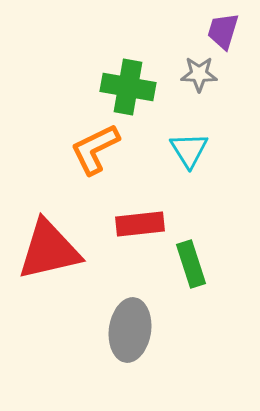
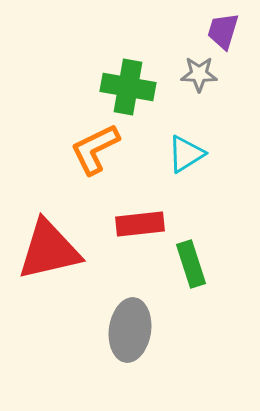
cyan triangle: moved 3 px left, 4 px down; rotated 30 degrees clockwise
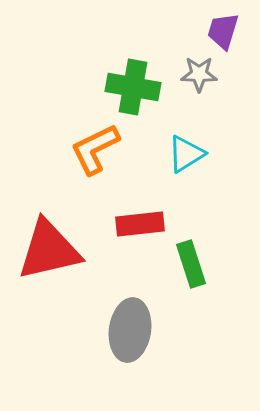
green cross: moved 5 px right
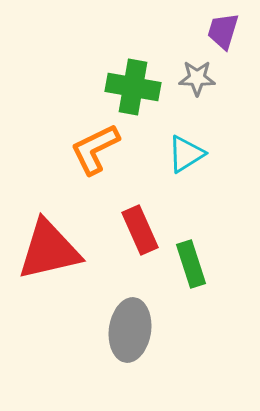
gray star: moved 2 px left, 4 px down
red rectangle: moved 6 px down; rotated 72 degrees clockwise
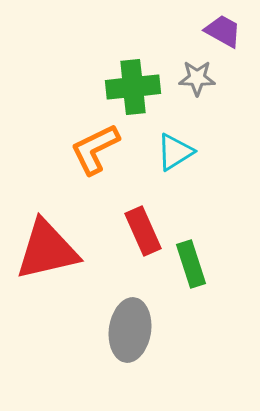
purple trapezoid: rotated 102 degrees clockwise
green cross: rotated 16 degrees counterclockwise
cyan triangle: moved 11 px left, 2 px up
red rectangle: moved 3 px right, 1 px down
red triangle: moved 2 px left
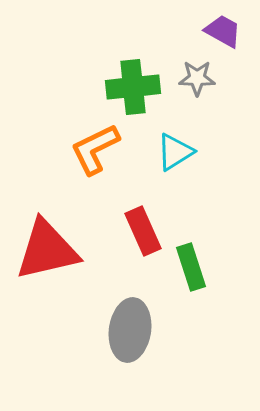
green rectangle: moved 3 px down
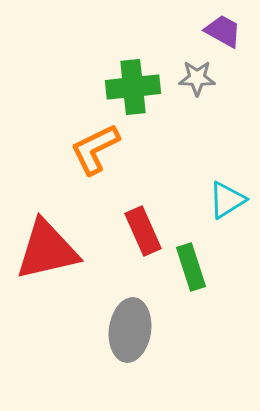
cyan triangle: moved 52 px right, 48 px down
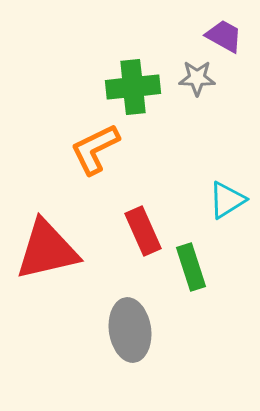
purple trapezoid: moved 1 px right, 5 px down
gray ellipse: rotated 16 degrees counterclockwise
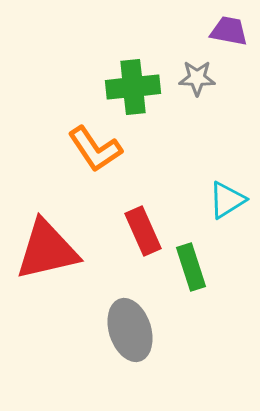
purple trapezoid: moved 5 px right, 5 px up; rotated 18 degrees counterclockwise
orange L-shape: rotated 98 degrees counterclockwise
gray ellipse: rotated 10 degrees counterclockwise
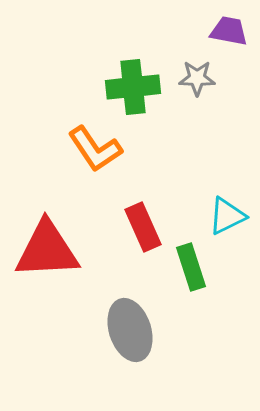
cyan triangle: moved 16 px down; rotated 6 degrees clockwise
red rectangle: moved 4 px up
red triangle: rotated 10 degrees clockwise
